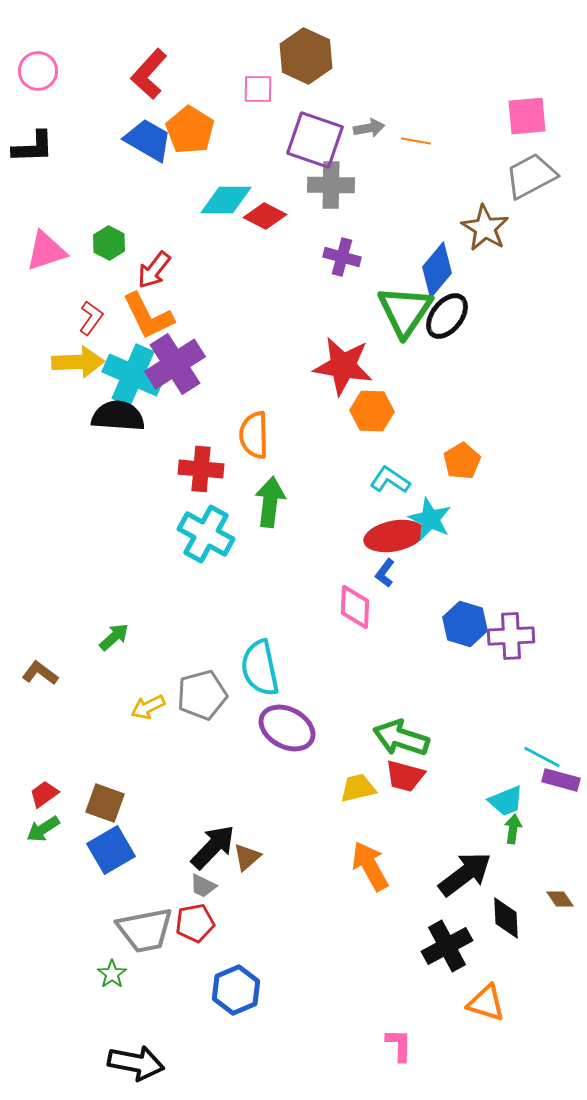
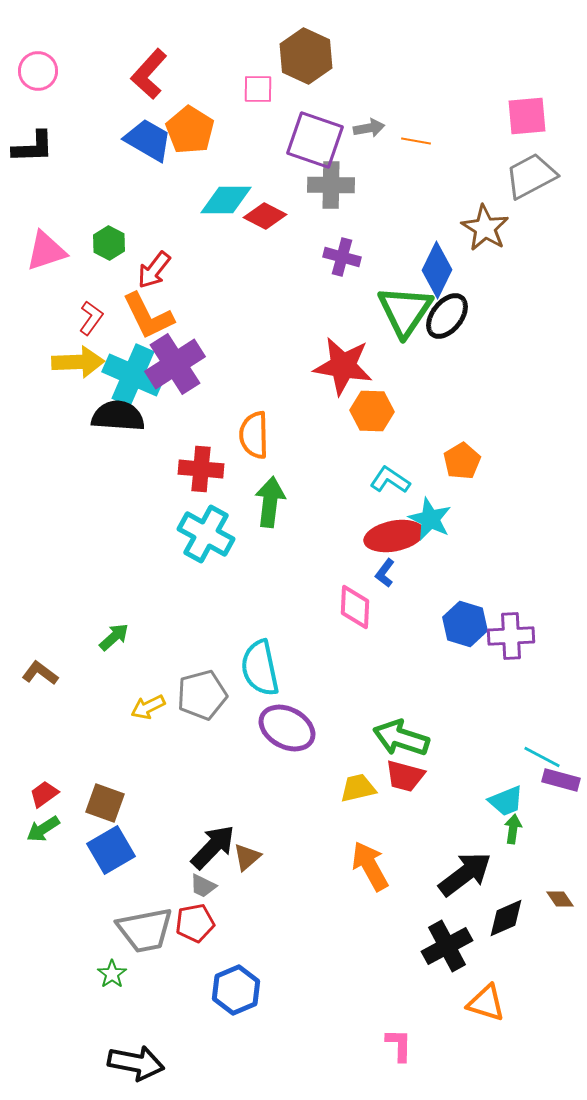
blue diamond at (437, 270): rotated 14 degrees counterclockwise
black diamond at (506, 918): rotated 69 degrees clockwise
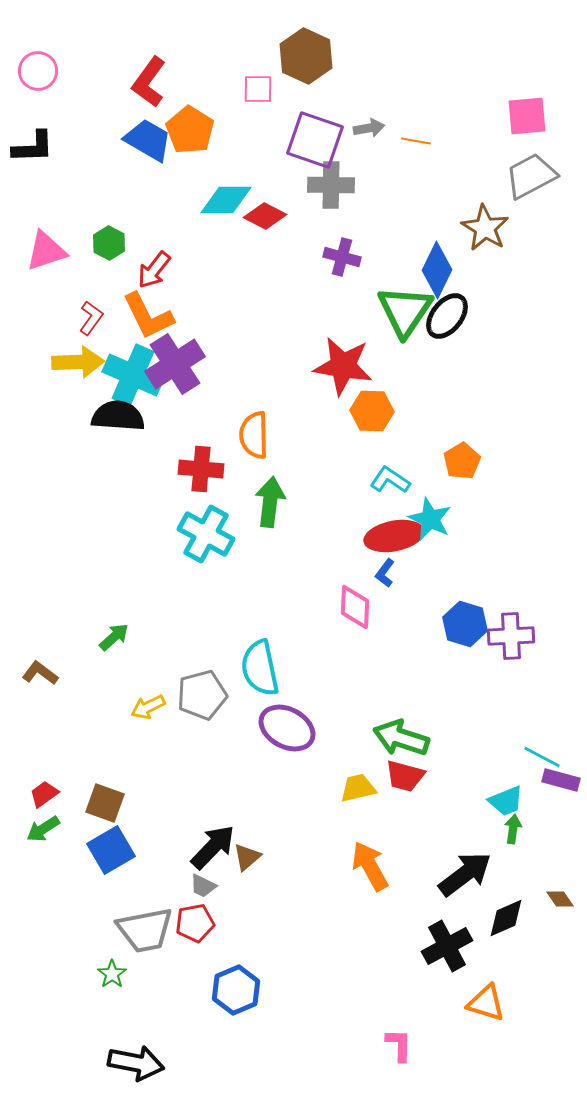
red L-shape at (149, 74): moved 8 px down; rotated 6 degrees counterclockwise
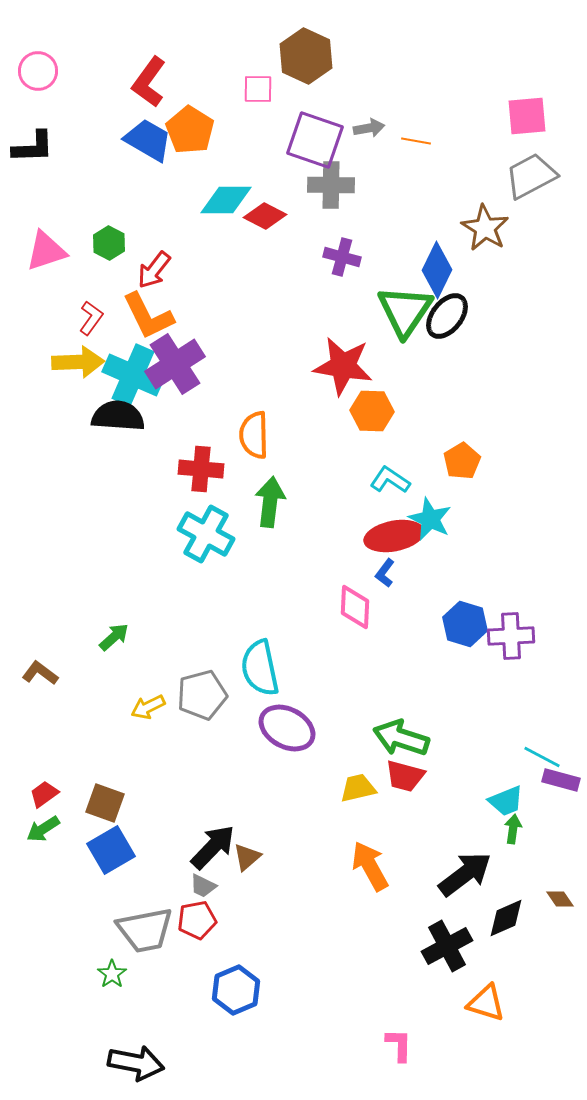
red pentagon at (195, 923): moved 2 px right, 3 px up
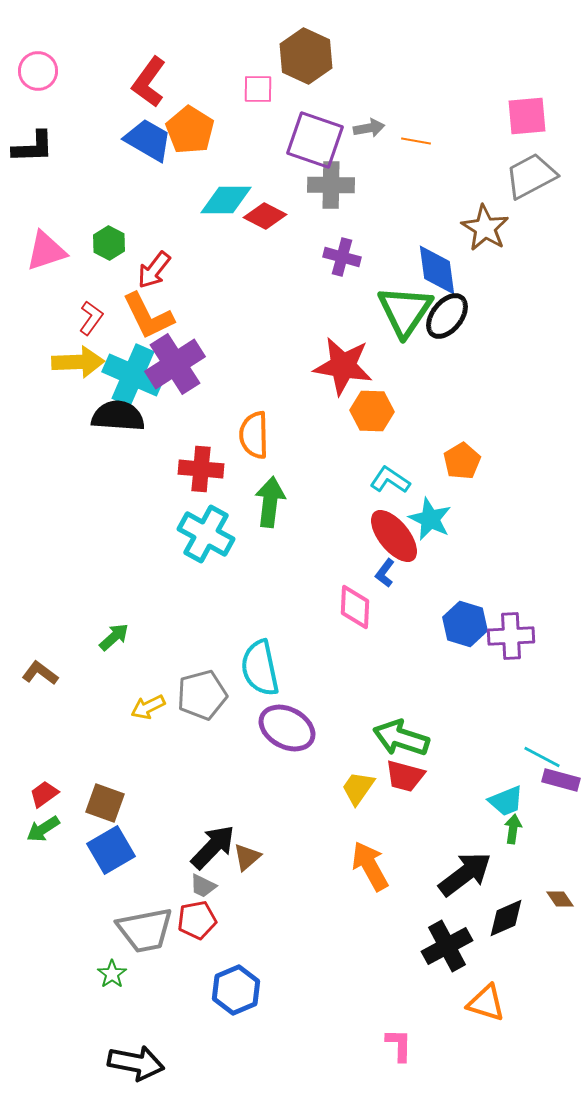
blue diamond at (437, 270): rotated 34 degrees counterclockwise
red ellipse at (394, 536): rotated 62 degrees clockwise
yellow trapezoid at (358, 788): rotated 42 degrees counterclockwise
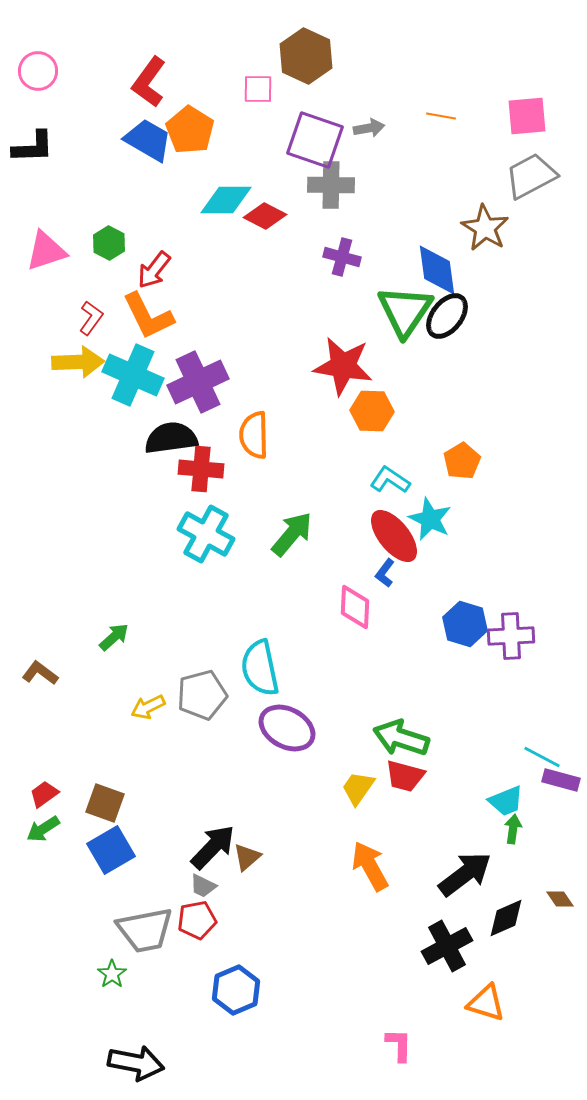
orange line at (416, 141): moved 25 px right, 25 px up
purple cross at (175, 364): moved 23 px right, 18 px down; rotated 8 degrees clockwise
black semicircle at (118, 416): moved 53 px right, 22 px down; rotated 12 degrees counterclockwise
green arrow at (270, 502): moved 22 px right, 32 px down; rotated 33 degrees clockwise
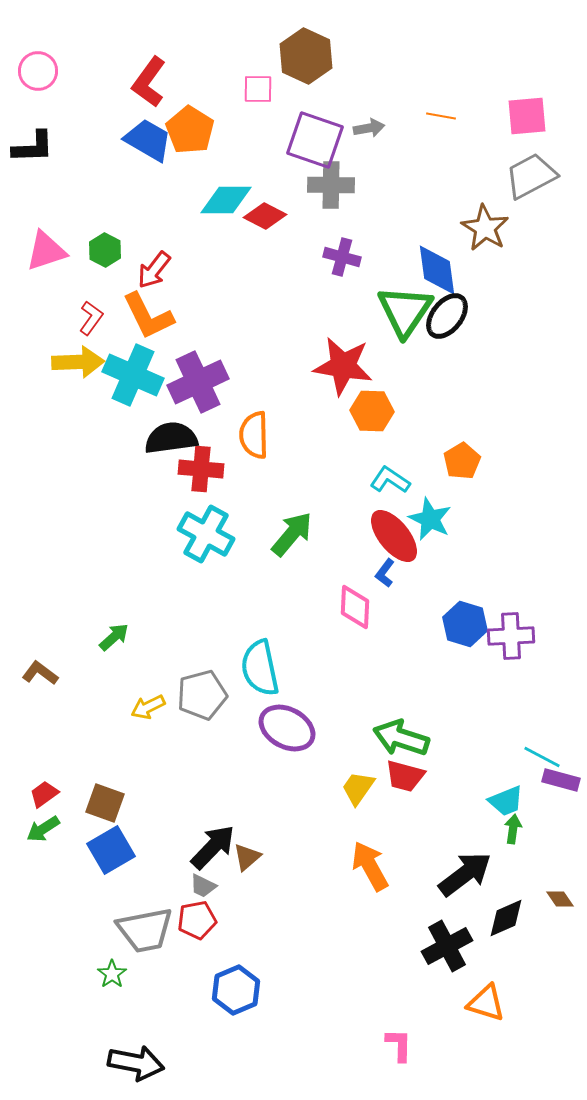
green hexagon at (109, 243): moved 4 px left, 7 px down
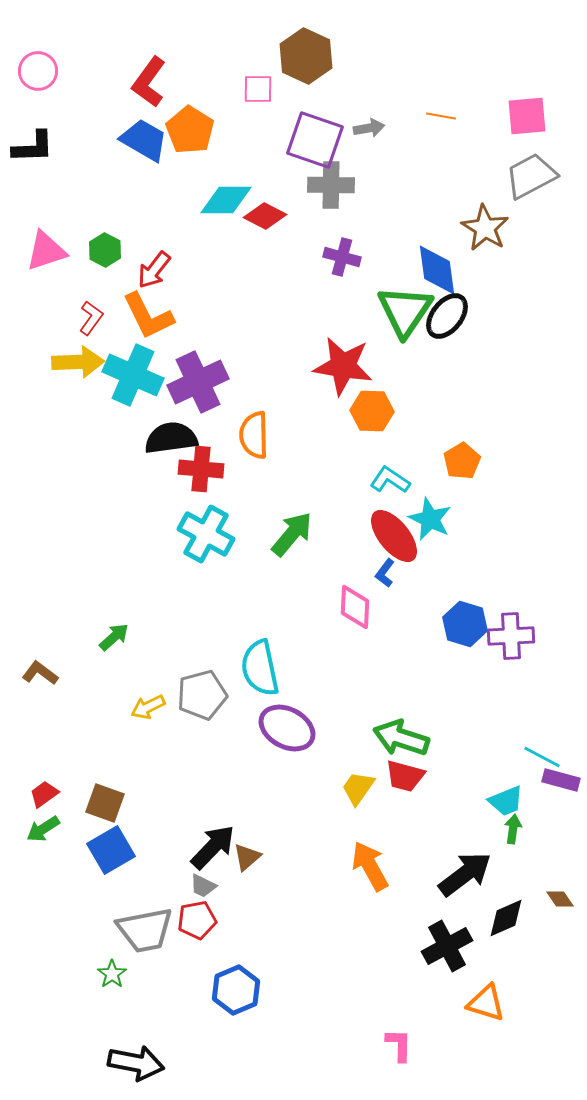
blue trapezoid at (148, 140): moved 4 px left
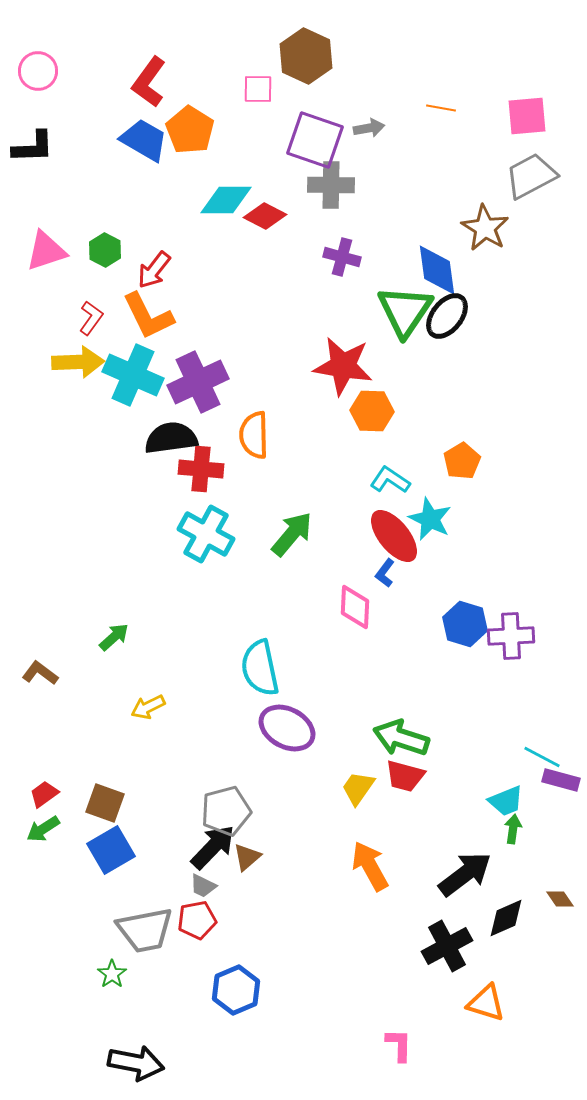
orange line at (441, 116): moved 8 px up
gray pentagon at (202, 695): moved 24 px right, 116 px down
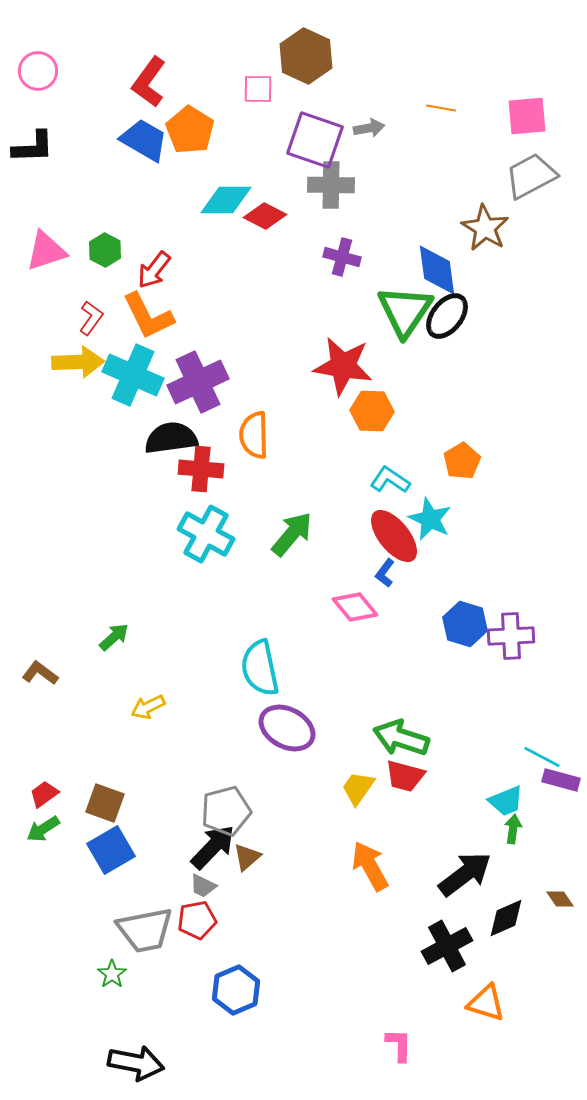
pink diamond at (355, 607): rotated 42 degrees counterclockwise
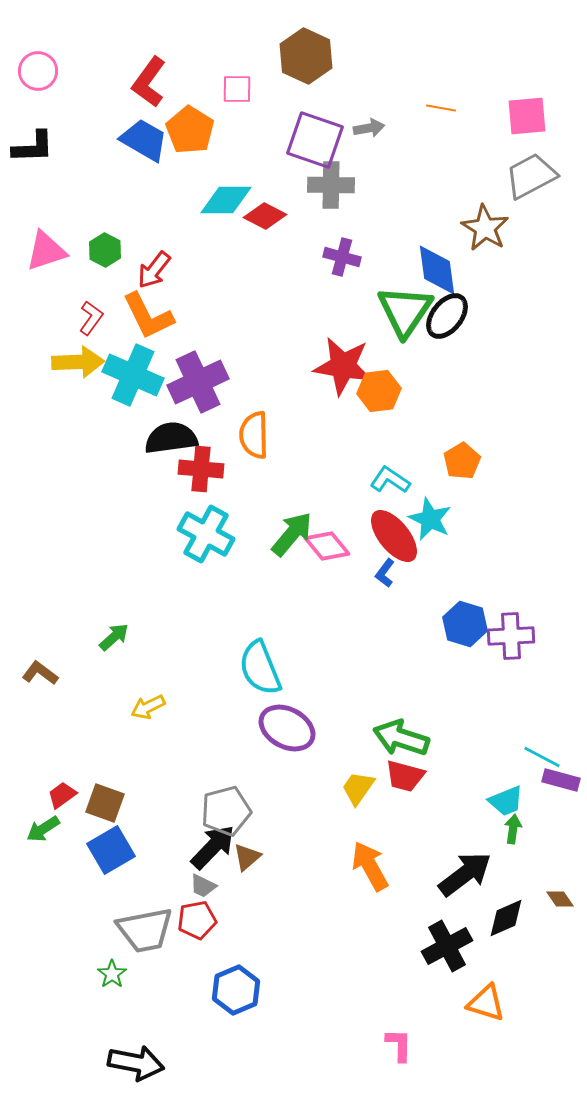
pink square at (258, 89): moved 21 px left
orange hexagon at (372, 411): moved 7 px right, 20 px up; rotated 9 degrees counterclockwise
pink diamond at (355, 607): moved 28 px left, 61 px up
cyan semicircle at (260, 668): rotated 10 degrees counterclockwise
red trapezoid at (44, 794): moved 18 px right, 1 px down
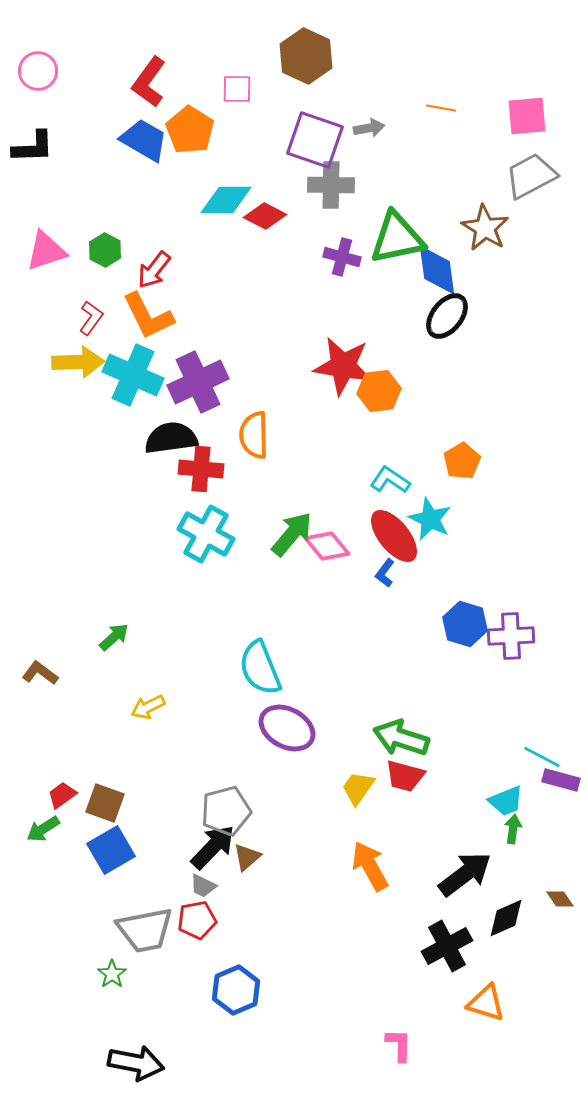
green triangle at (405, 311): moved 8 px left, 73 px up; rotated 44 degrees clockwise
